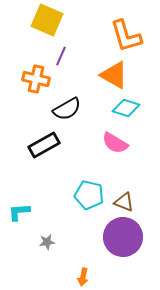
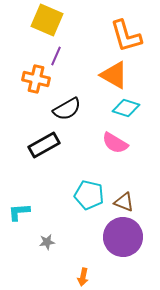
purple line: moved 5 px left
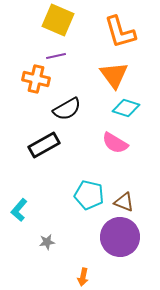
yellow square: moved 11 px right
orange L-shape: moved 6 px left, 4 px up
purple line: rotated 54 degrees clockwise
orange triangle: rotated 24 degrees clockwise
cyan L-shape: moved 2 px up; rotated 45 degrees counterclockwise
purple circle: moved 3 px left
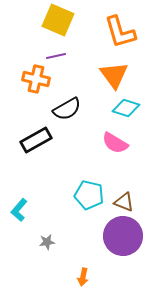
black rectangle: moved 8 px left, 5 px up
purple circle: moved 3 px right, 1 px up
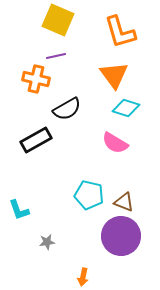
cyan L-shape: rotated 60 degrees counterclockwise
purple circle: moved 2 px left
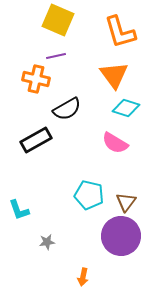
brown triangle: moved 2 px right; rotated 45 degrees clockwise
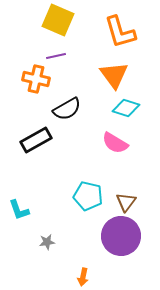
cyan pentagon: moved 1 px left, 1 px down
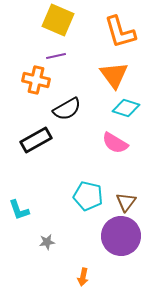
orange cross: moved 1 px down
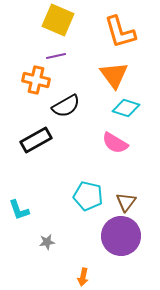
black semicircle: moved 1 px left, 3 px up
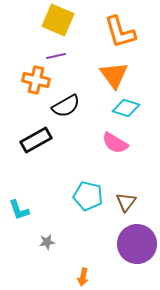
purple circle: moved 16 px right, 8 px down
